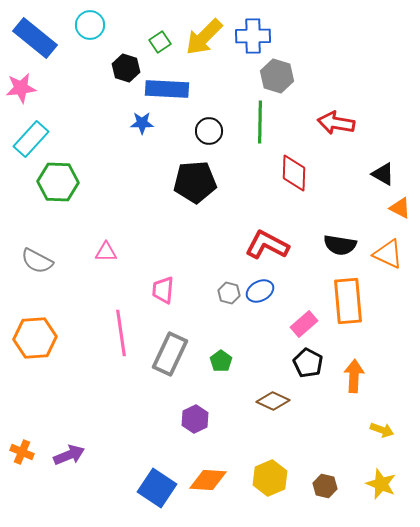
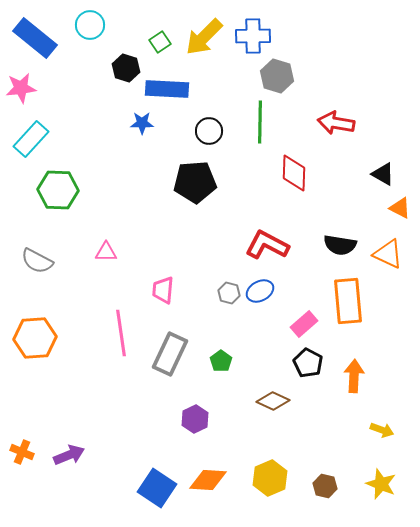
green hexagon at (58, 182): moved 8 px down
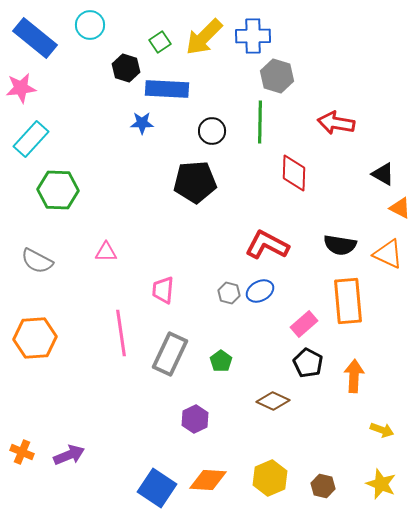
black circle at (209, 131): moved 3 px right
brown hexagon at (325, 486): moved 2 px left
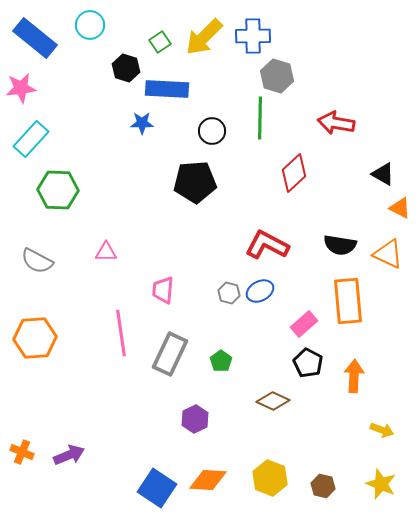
green line at (260, 122): moved 4 px up
red diamond at (294, 173): rotated 45 degrees clockwise
yellow hexagon at (270, 478): rotated 16 degrees counterclockwise
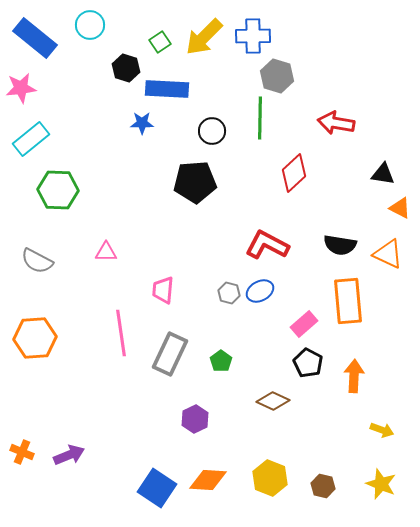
cyan rectangle at (31, 139): rotated 9 degrees clockwise
black triangle at (383, 174): rotated 20 degrees counterclockwise
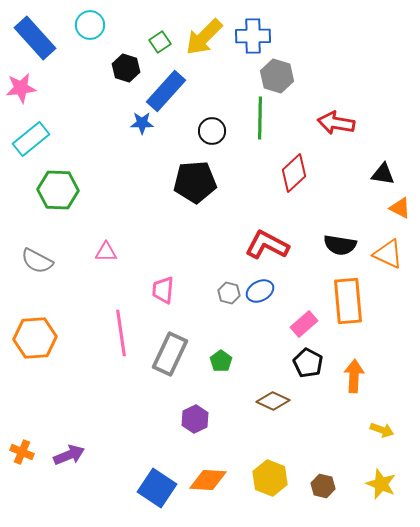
blue rectangle at (35, 38): rotated 9 degrees clockwise
blue rectangle at (167, 89): moved 1 px left, 2 px down; rotated 51 degrees counterclockwise
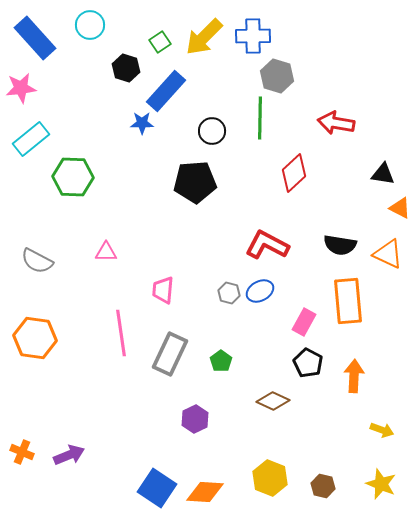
green hexagon at (58, 190): moved 15 px right, 13 px up
pink rectangle at (304, 324): moved 2 px up; rotated 20 degrees counterclockwise
orange hexagon at (35, 338): rotated 12 degrees clockwise
orange diamond at (208, 480): moved 3 px left, 12 px down
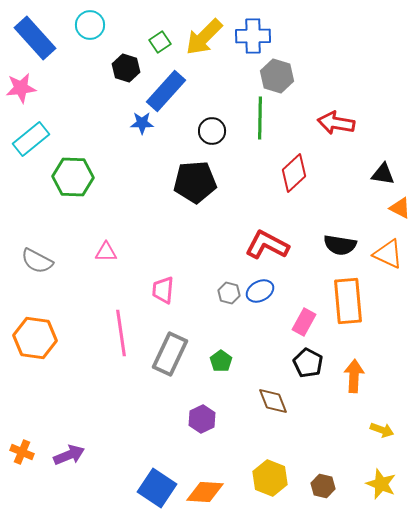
brown diamond at (273, 401): rotated 44 degrees clockwise
purple hexagon at (195, 419): moved 7 px right
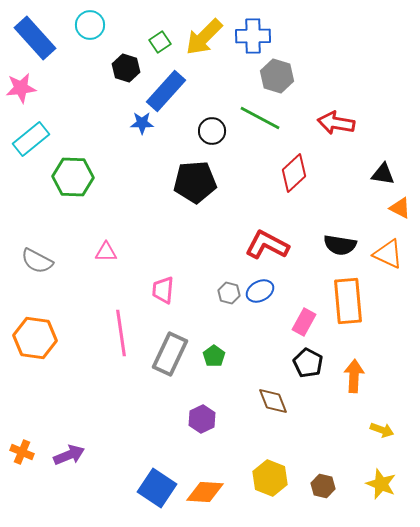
green line at (260, 118): rotated 63 degrees counterclockwise
green pentagon at (221, 361): moved 7 px left, 5 px up
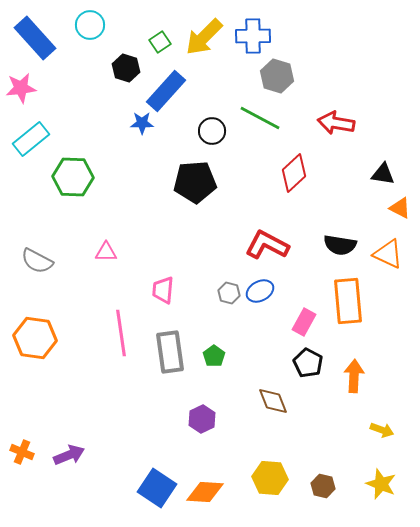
gray rectangle at (170, 354): moved 2 px up; rotated 33 degrees counterclockwise
yellow hexagon at (270, 478): rotated 16 degrees counterclockwise
